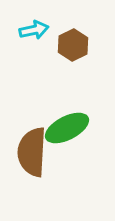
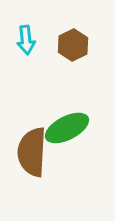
cyan arrow: moved 8 px left, 10 px down; rotated 96 degrees clockwise
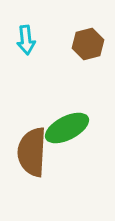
brown hexagon: moved 15 px right, 1 px up; rotated 12 degrees clockwise
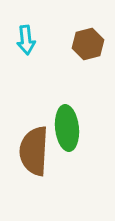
green ellipse: rotated 69 degrees counterclockwise
brown semicircle: moved 2 px right, 1 px up
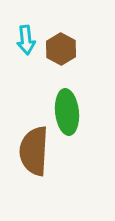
brown hexagon: moved 27 px left, 5 px down; rotated 16 degrees counterclockwise
green ellipse: moved 16 px up
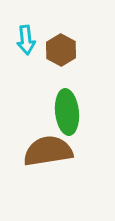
brown hexagon: moved 1 px down
brown semicircle: moved 14 px right; rotated 78 degrees clockwise
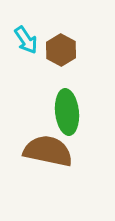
cyan arrow: rotated 28 degrees counterclockwise
brown semicircle: rotated 21 degrees clockwise
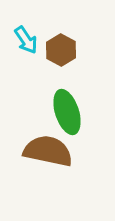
green ellipse: rotated 12 degrees counterclockwise
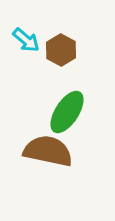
cyan arrow: rotated 16 degrees counterclockwise
green ellipse: rotated 51 degrees clockwise
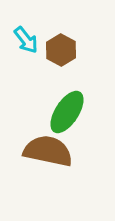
cyan arrow: rotated 12 degrees clockwise
